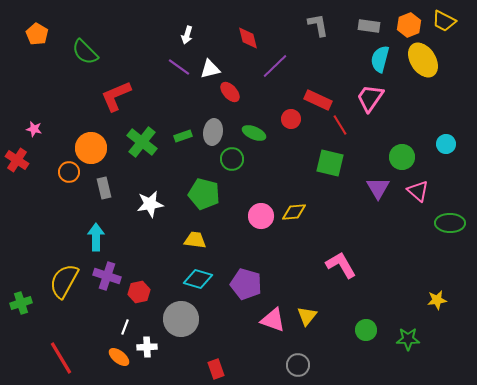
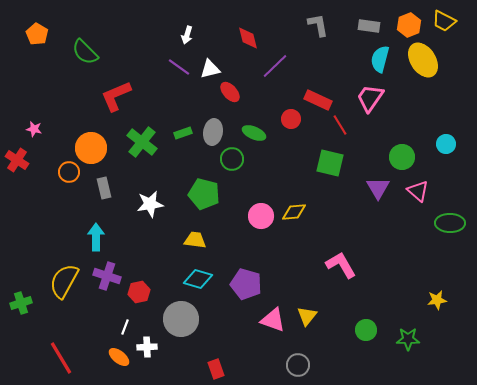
green rectangle at (183, 136): moved 3 px up
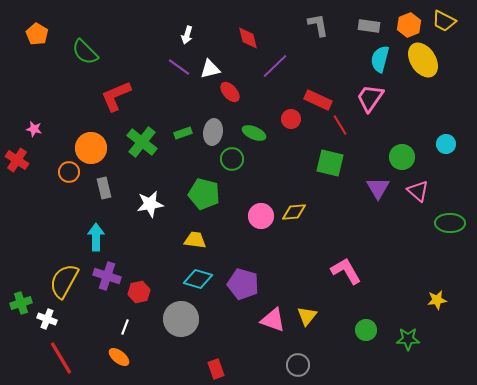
pink L-shape at (341, 265): moved 5 px right, 6 px down
purple pentagon at (246, 284): moved 3 px left
white cross at (147, 347): moved 100 px left, 28 px up; rotated 24 degrees clockwise
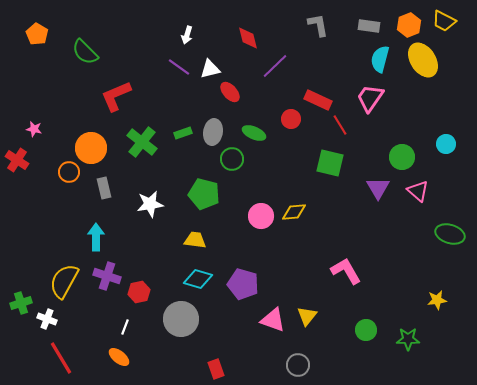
green ellipse at (450, 223): moved 11 px down; rotated 16 degrees clockwise
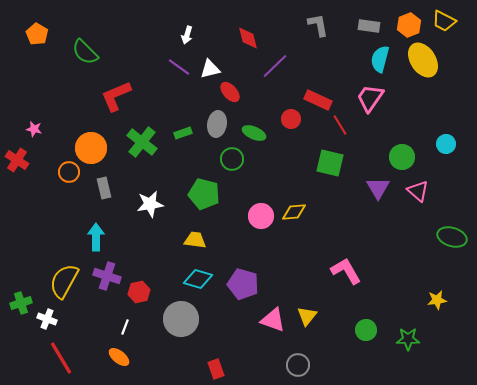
gray ellipse at (213, 132): moved 4 px right, 8 px up
green ellipse at (450, 234): moved 2 px right, 3 px down
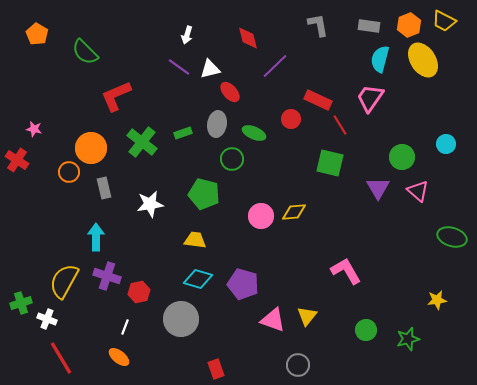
green star at (408, 339): rotated 15 degrees counterclockwise
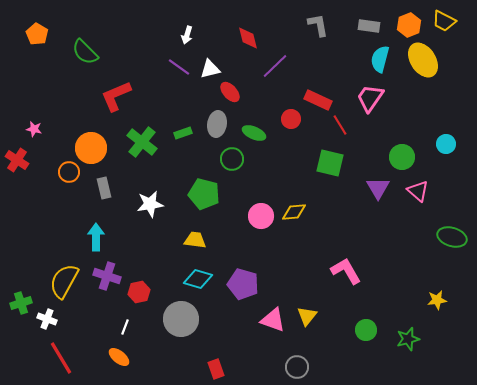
gray circle at (298, 365): moved 1 px left, 2 px down
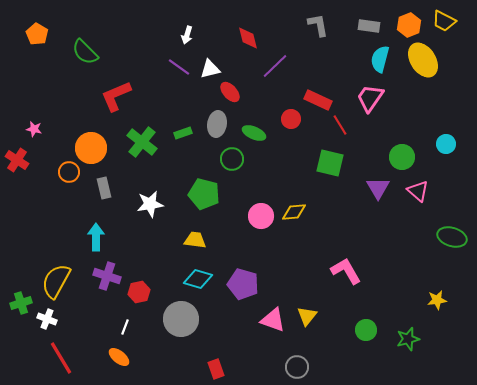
yellow semicircle at (64, 281): moved 8 px left
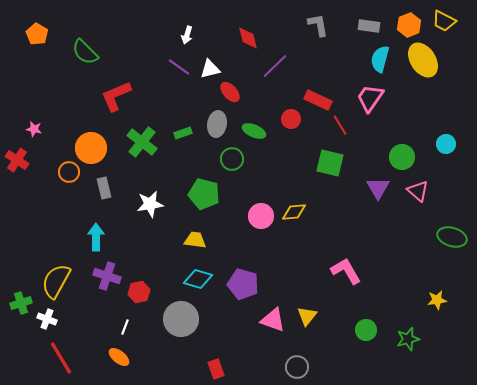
green ellipse at (254, 133): moved 2 px up
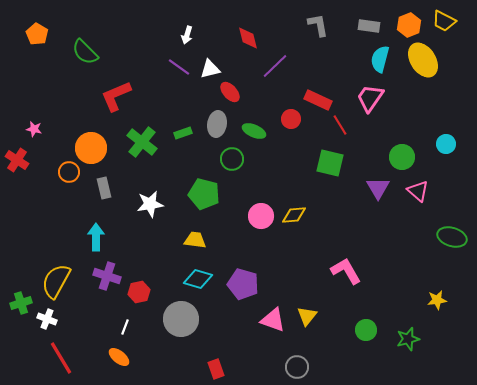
yellow diamond at (294, 212): moved 3 px down
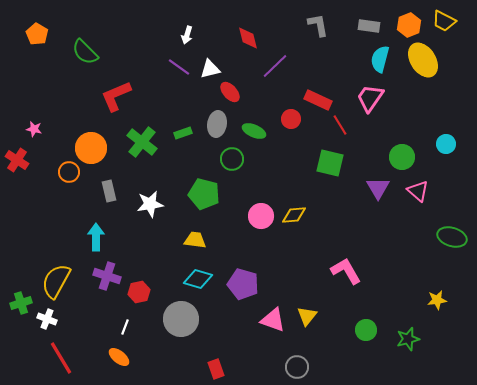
gray rectangle at (104, 188): moved 5 px right, 3 px down
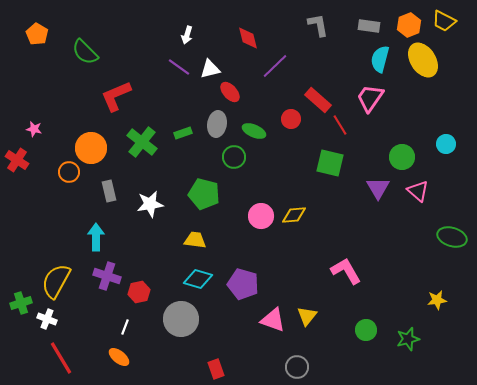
red rectangle at (318, 100): rotated 16 degrees clockwise
green circle at (232, 159): moved 2 px right, 2 px up
